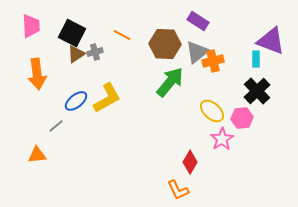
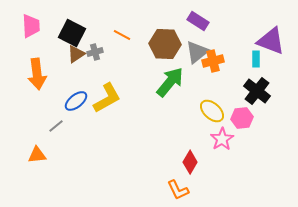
black cross: rotated 8 degrees counterclockwise
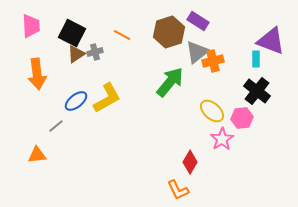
brown hexagon: moved 4 px right, 12 px up; rotated 20 degrees counterclockwise
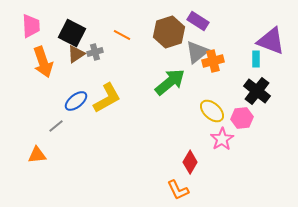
orange arrow: moved 6 px right, 12 px up; rotated 12 degrees counterclockwise
green arrow: rotated 12 degrees clockwise
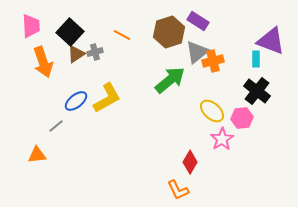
black square: moved 2 px left, 1 px up; rotated 16 degrees clockwise
green arrow: moved 2 px up
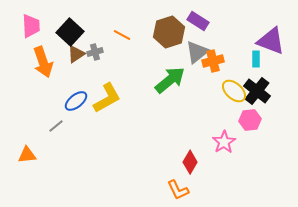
yellow ellipse: moved 22 px right, 20 px up
pink hexagon: moved 8 px right, 2 px down
pink star: moved 2 px right, 3 px down
orange triangle: moved 10 px left
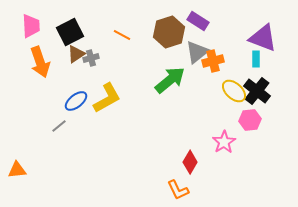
black square: rotated 20 degrees clockwise
purple triangle: moved 8 px left, 3 px up
gray cross: moved 4 px left, 6 px down
orange arrow: moved 3 px left
gray line: moved 3 px right
orange triangle: moved 10 px left, 15 px down
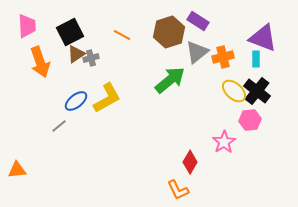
pink trapezoid: moved 4 px left
orange cross: moved 10 px right, 4 px up
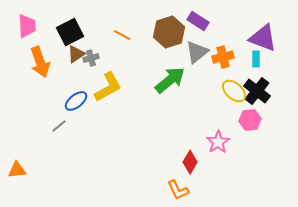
yellow L-shape: moved 1 px right, 11 px up
pink star: moved 6 px left
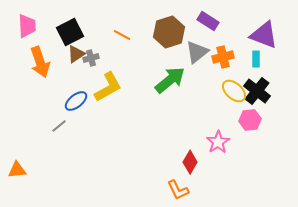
purple rectangle: moved 10 px right
purple triangle: moved 1 px right, 3 px up
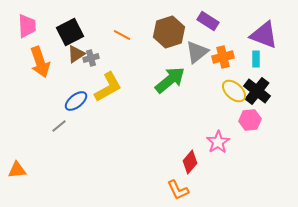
red diamond: rotated 10 degrees clockwise
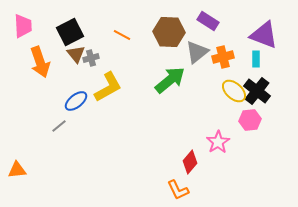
pink trapezoid: moved 4 px left
brown hexagon: rotated 20 degrees clockwise
brown triangle: rotated 36 degrees counterclockwise
